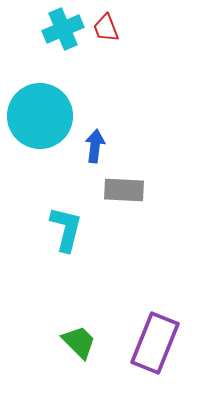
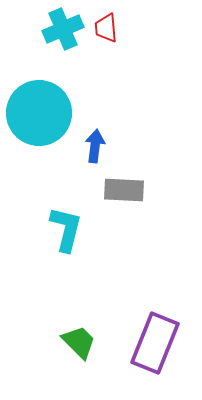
red trapezoid: rotated 16 degrees clockwise
cyan circle: moved 1 px left, 3 px up
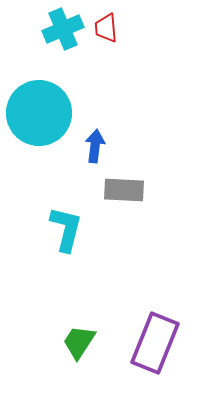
green trapezoid: rotated 102 degrees counterclockwise
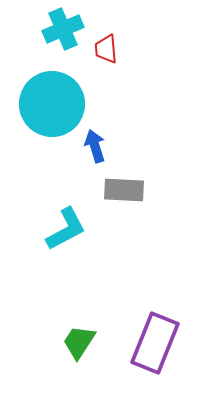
red trapezoid: moved 21 px down
cyan circle: moved 13 px right, 9 px up
blue arrow: rotated 24 degrees counterclockwise
cyan L-shape: rotated 48 degrees clockwise
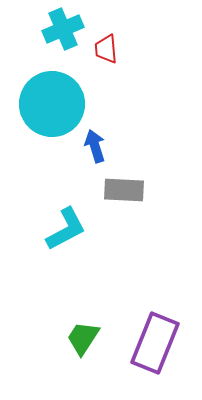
green trapezoid: moved 4 px right, 4 px up
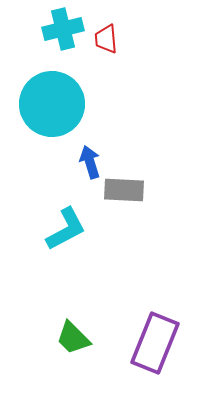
cyan cross: rotated 9 degrees clockwise
red trapezoid: moved 10 px up
blue arrow: moved 5 px left, 16 px down
green trapezoid: moved 10 px left; rotated 78 degrees counterclockwise
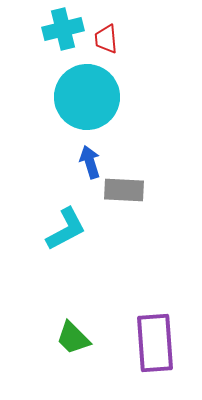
cyan circle: moved 35 px right, 7 px up
purple rectangle: rotated 26 degrees counterclockwise
